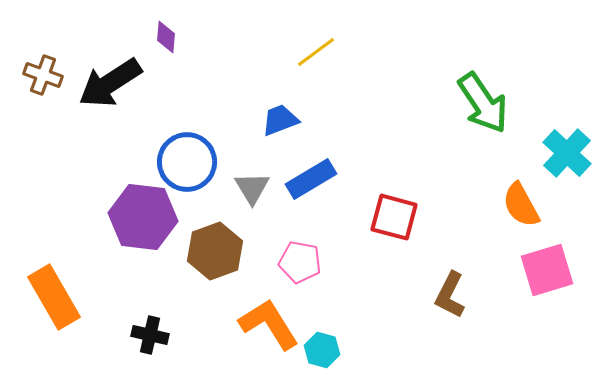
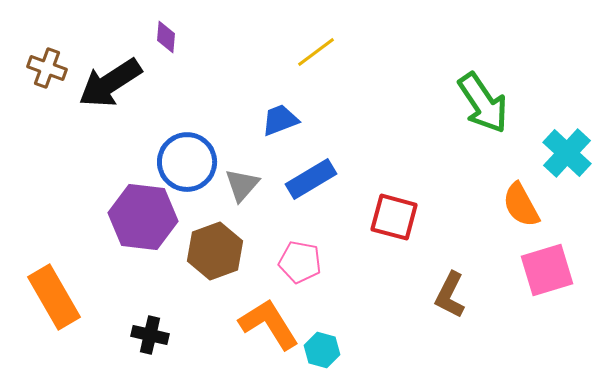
brown cross: moved 4 px right, 7 px up
gray triangle: moved 10 px left, 3 px up; rotated 12 degrees clockwise
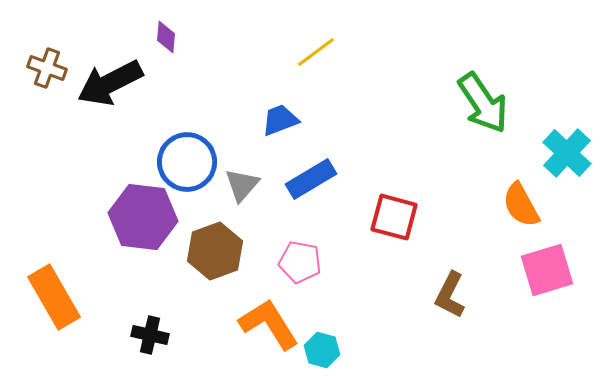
black arrow: rotated 6 degrees clockwise
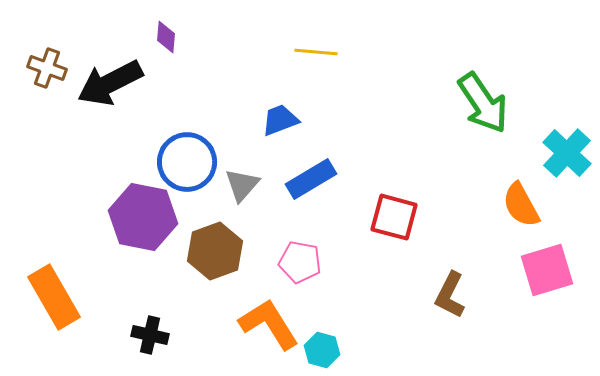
yellow line: rotated 42 degrees clockwise
purple hexagon: rotated 4 degrees clockwise
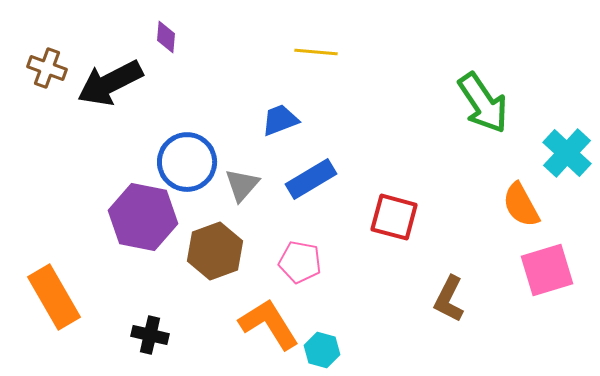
brown L-shape: moved 1 px left, 4 px down
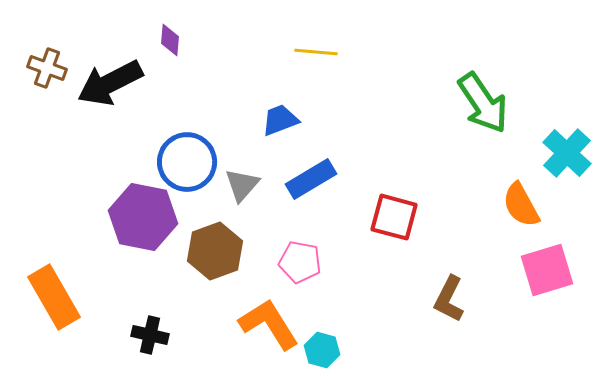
purple diamond: moved 4 px right, 3 px down
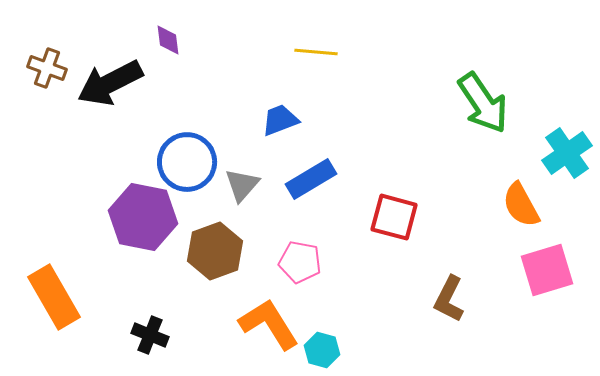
purple diamond: moved 2 px left; rotated 12 degrees counterclockwise
cyan cross: rotated 12 degrees clockwise
black cross: rotated 9 degrees clockwise
